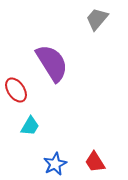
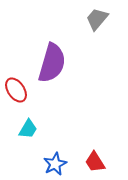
purple semicircle: rotated 48 degrees clockwise
cyan trapezoid: moved 2 px left, 3 px down
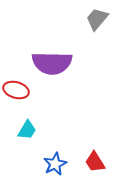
purple semicircle: rotated 75 degrees clockwise
red ellipse: rotated 40 degrees counterclockwise
cyan trapezoid: moved 1 px left, 1 px down
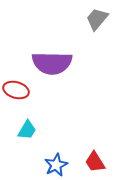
blue star: moved 1 px right, 1 px down
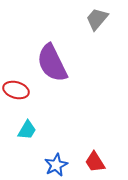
purple semicircle: rotated 63 degrees clockwise
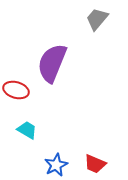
purple semicircle: rotated 48 degrees clockwise
cyan trapezoid: rotated 90 degrees counterclockwise
red trapezoid: moved 2 px down; rotated 35 degrees counterclockwise
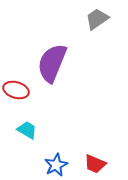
gray trapezoid: rotated 15 degrees clockwise
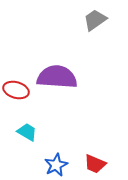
gray trapezoid: moved 2 px left, 1 px down
purple semicircle: moved 5 px right, 14 px down; rotated 72 degrees clockwise
cyan trapezoid: moved 2 px down
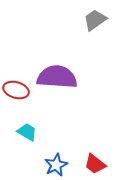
red trapezoid: rotated 15 degrees clockwise
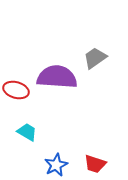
gray trapezoid: moved 38 px down
red trapezoid: rotated 20 degrees counterclockwise
